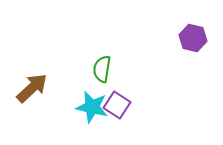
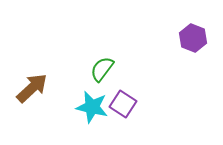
purple hexagon: rotated 8 degrees clockwise
green semicircle: rotated 28 degrees clockwise
purple square: moved 6 px right, 1 px up
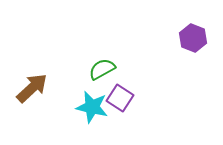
green semicircle: rotated 24 degrees clockwise
purple square: moved 3 px left, 6 px up
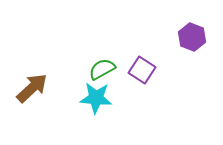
purple hexagon: moved 1 px left, 1 px up
purple square: moved 22 px right, 28 px up
cyan star: moved 4 px right, 9 px up; rotated 8 degrees counterclockwise
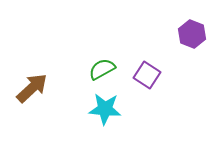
purple hexagon: moved 3 px up
purple square: moved 5 px right, 5 px down
cyan star: moved 9 px right, 11 px down
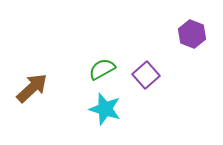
purple square: moved 1 px left; rotated 16 degrees clockwise
cyan star: rotated 12 degrees clockwise
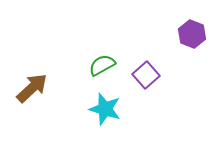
green semicircle: moved 4 px up
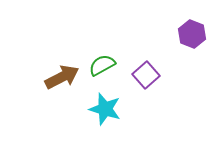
brown arrow: moved 30 px right, 11 px up; rotated 16 degrees clockwise
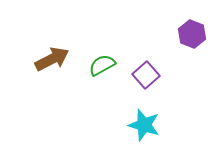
brown arrow: moved 10 px left, 18 px up
cyan star: moved 39 px right, 16 px down
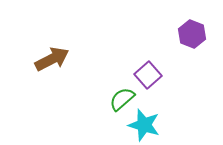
green semicircle: moved 20 px right, 34 px down; rotated 12 degrees counterclockwise
purple square: moved 2 px right
